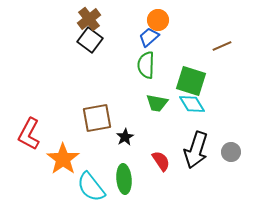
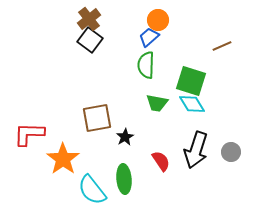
red L-shape: rotated 64 degrees clockwise
cyan semicircle: moved 1 px right, 3 px down
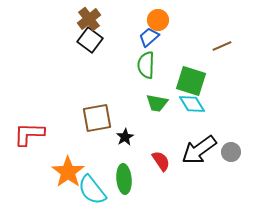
black arrow: moved 3 px right; rotated 36 degrees clockwise
orange star: moved 5 px right, 13 px down
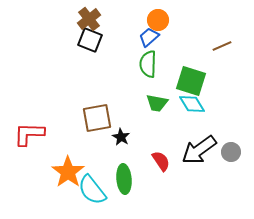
black square: rotated 15 degrees counterclockwise
green semicircle: moved 2 px right, 1 px up
black star: moved 4 px left; rotated 12 degrees counterclockwise
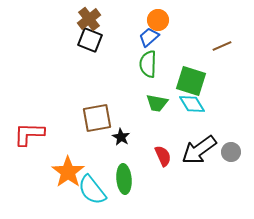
red semicircle: moved 2 px right, 5 px up; rotated 10 degrees clockwise
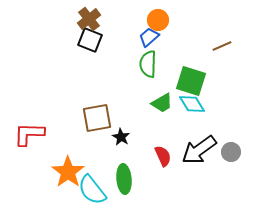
green trapezoid: moved 5 px right; rotated 40 degrees counterclockwise
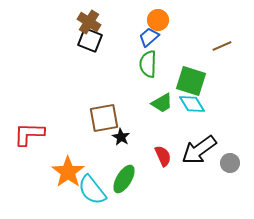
brown cross: moved 3 px down; rotated 20 degrees counterclockwise
brown square: moved 7 px right
gray circle: moved 1 px left, 11 px down
green ellipse: rotated 36 degrees clockwise
